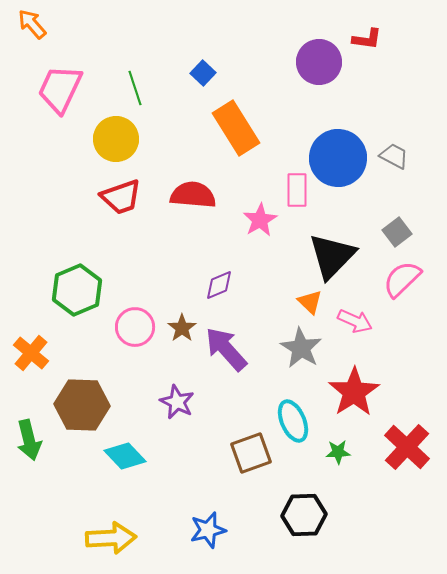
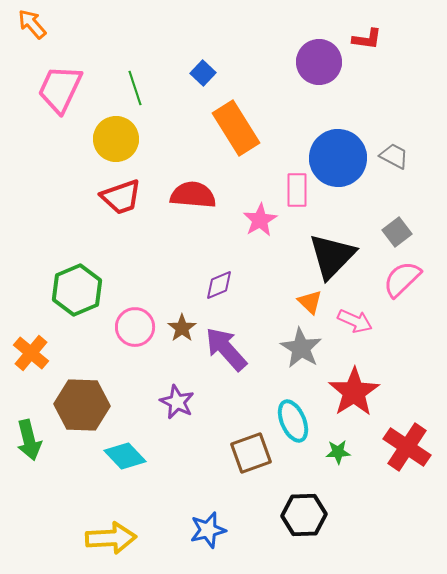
red cross: rotated 9 degrees counterclockwise
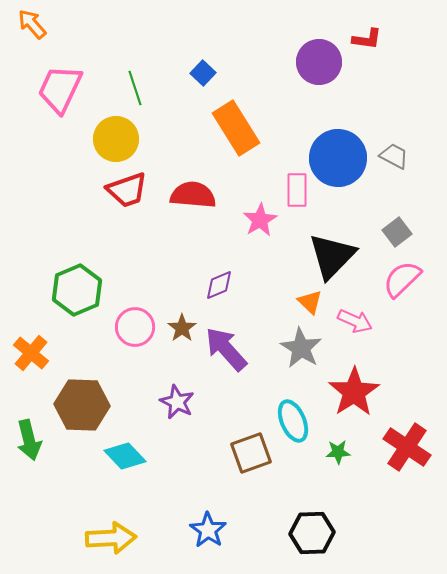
red trapezoid: moved 6 px right, 7 px up
black hexagon: moved 8 px right, 18 px down
blue star: rotated 24 degrees counterclockwise
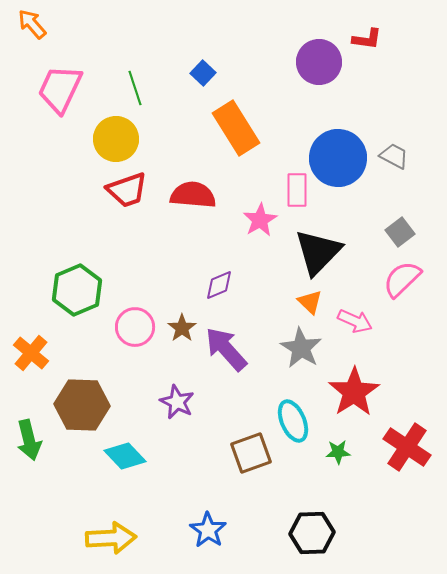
gray square: moved 3 px right
black triangle: moved 14 px left, 4 px up
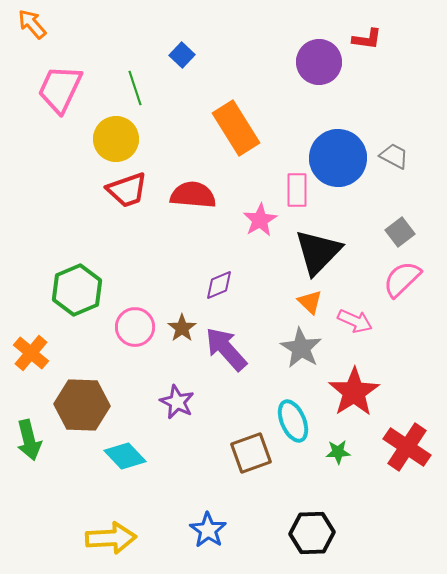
blue square: moved 21 px left, 18 px up
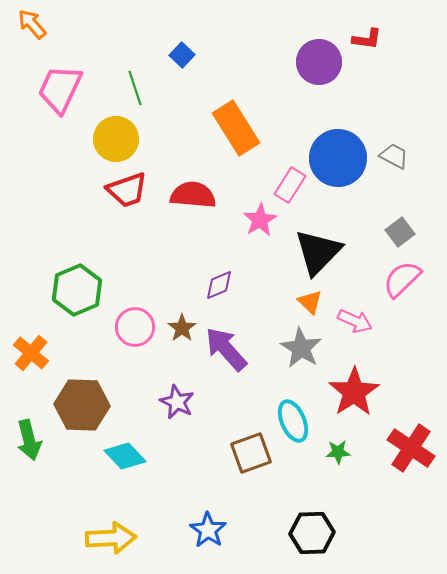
pink rectangle: moved 7 px left, 5 px up; rotated 32 degrees clockwise
red cross: moved 4 px right, 1 px down
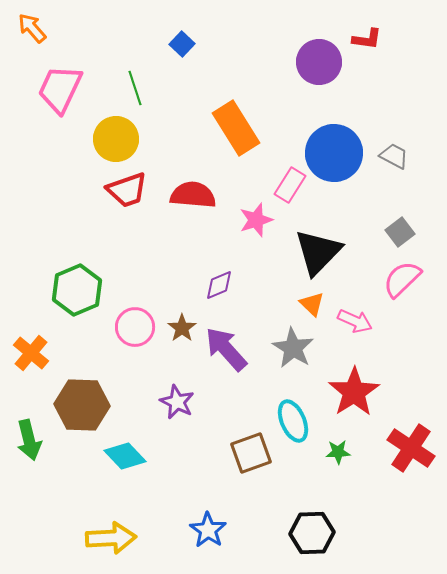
orange arrow: moved 4 px down
blue square: moved 11 px up
blue circle: moved 4 px left, 5 px up
pink star: moved 4 px left; rotated 12 degrees clockwise
orange triangle: moved 2 px right, 2 px down
gray star: moved 8 px left
